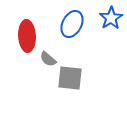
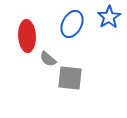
blue star: moved 2 px left, 1 px up
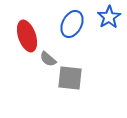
red ellipse: rotated 16 degrees counterclockwise
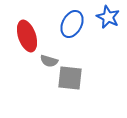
blue star: moved 1 px left; rotated 15 degrees counterclockwise
gray semicircle: moved 1 px right, 2 px down; rotated 24 degrees counterclockwise
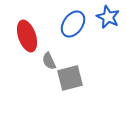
blue ellipse: moved 1 px right; rotated 8 degrees clockwise
gray semicircle: rotated 48 degrees clockwise
gray square: rotated 20 degrees counterclockwise
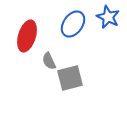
red ellipse: rotated 36 degrees clockwise
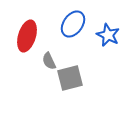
blue star: moved 18 px down
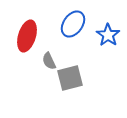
blue star: rotated 10 degrees clockwise
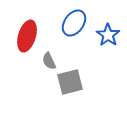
blue ellipse: moved 1 px right, 1 px up
gray square: moved 4 px down
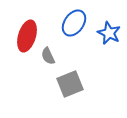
blue star: moved 1 px right, 2 px up; rotated 10 degrees counterclockwise
gray semicircle: moved 1 px left, 5 px up
gray square: moved 2 px down; rotated 8 degrees counterclockwise
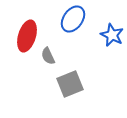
blue ellipse: moved 1 px left, 4 px up
blue star: moved 3 px right, 2 px down
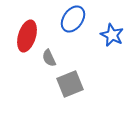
gray semicircle: moved 1 px right, 2 px down
